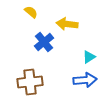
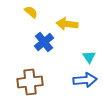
cyan triangle: rotated 32 degrees counterclockwise
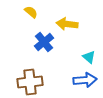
cyan triangle: rotated 16 degrees counterclockwise
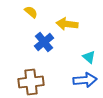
brown cross: moved 1 px right
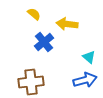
yellow semicircle: moved 3 px right, 2 px down
blue arrow: rotated 10 degrees counterclockwise
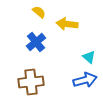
yellow semicircle: moved 5 px right, 2 px up
blue cross: moved 8 px left
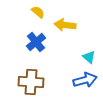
yellow semicircle: moved 1 px left
yellow arrow: moved 2 px left, 1 px down
brown cross: rotated 10 degrees clockwise
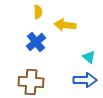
yellow semicircle: rotated 48 degrees clockwise
blue arrow: rotated 15 degrees clockwise
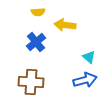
yellow semicircle: rotated 88 degrees clockwise
blue arrow: rotated 15 degrees counterclockwise
